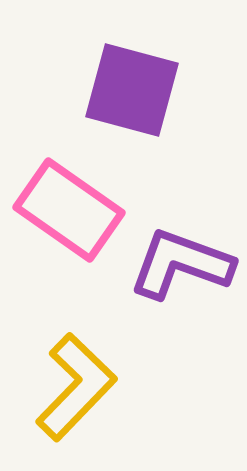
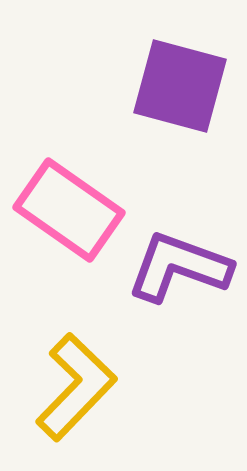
purple square: moved 48 px right, 4 px up
purple L-shape: moved 2 px left, 3 px down
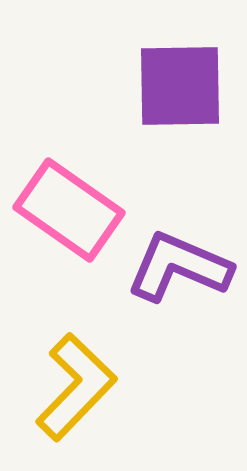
purple square: rotated 16 degrees counterclockwise
purple L-shape: rotated 3 degrees clockwise
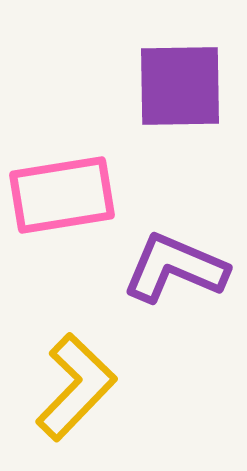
pink rectangle: moved 7 px left, 15 px up; rotated 44 degrees counterclockwise
purple L-shape: moved 4 px left, 1 px down
